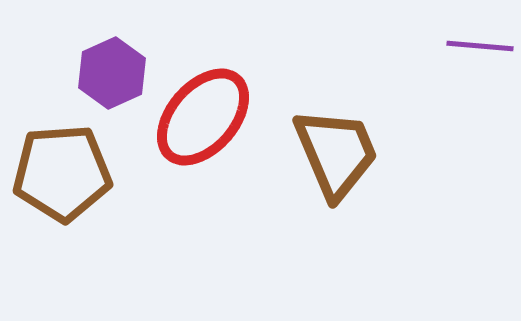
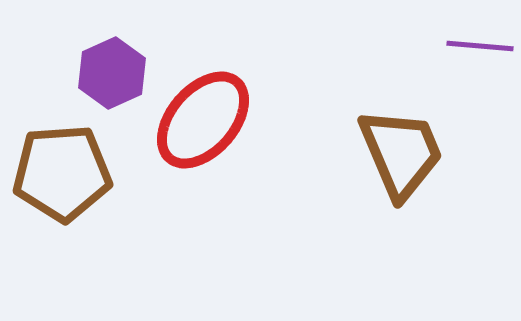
red ellipse: moved 3 px down
brown trapezoid: moved 65 px right
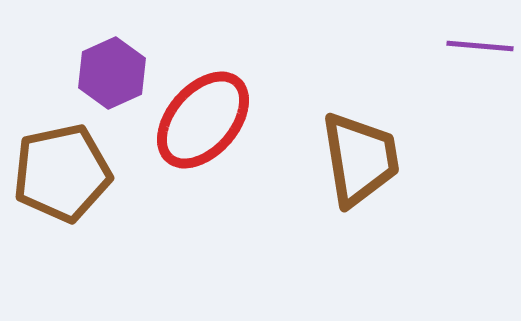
brown trapezoid: moved 41 px left, 6 px down; rotated 14 degrees clockwise
brown pentagon: rotated 8 degrees counterclockwise
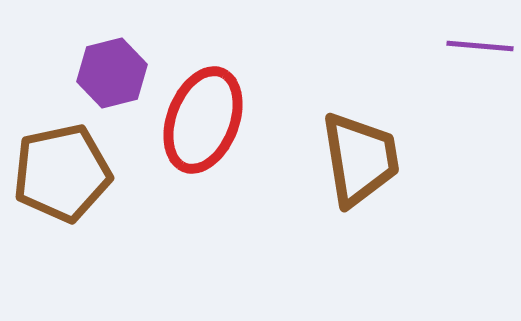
purple hexagon: rotated 10 degrees clockwise
red ellipse: rotated 20 degrees counterclockwise
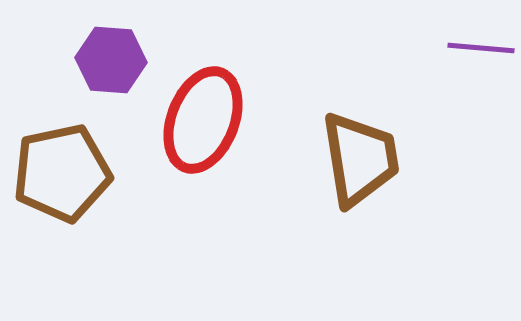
purple line: moved 1 px right, 2 px down
purple hexagon: moved 1 px left, 13 px up; rotated 18 degrees clockwise
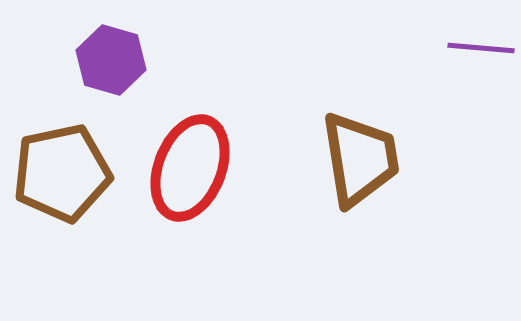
purple hexagon: rotated 12 degrees clockwise
red ellipse: moved 13 px left, 48 px down
